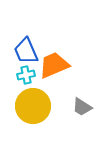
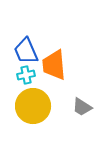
orange trapezoid: rotated 72 degrees counterclockwise
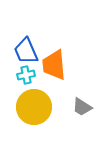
yellow circle: moved 1 px right, 1 px down
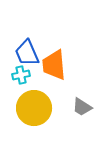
blue trapezoid: moved 1 px right, 2 px down
cyan cross: moved 5 px left
yellow circle: moved 1 px down
